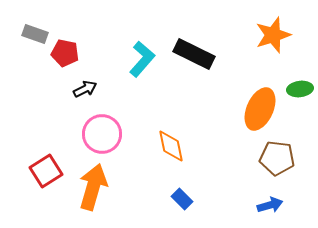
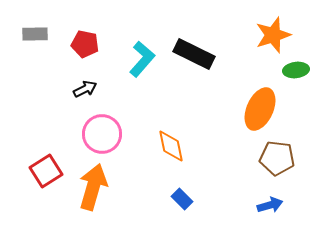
gray rectangle: rotated 20 degrees counterclockwise
red pentagon: moved 20 px right, 9 px up
green ellipse: moved 4 px left, 19 px up
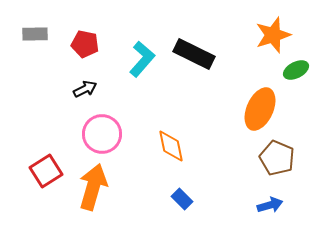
green ellipse: rotated 20 degrees counterclockwise
brown pentagon: rotated 16 degrees clockwise
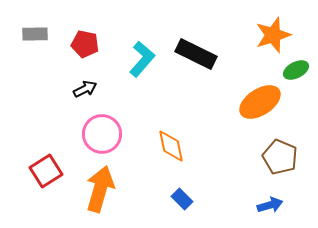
black rectangle: moved 2 px right
orange ellipse: moved 7 px up; rotated 33 degrees clockwise
brown pentagon: moved 3 px right, 1 px up
orange arrow: moved 7 px right, 2 px down
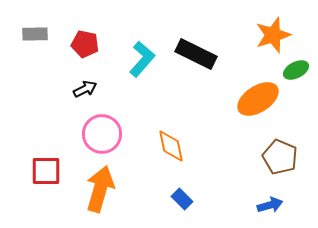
orange ellipse: moved 2 px left, 3 px up
red square: rotated 32 degrees clockwise
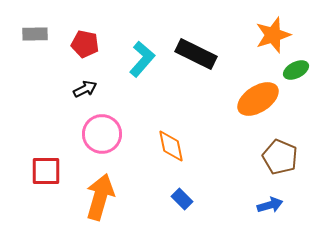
orange arrow: moved 8 px down
